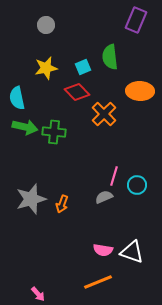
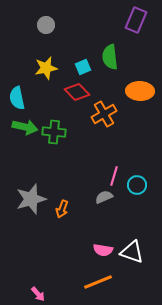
orange cross: rotated 15 degrees clockwise
orange arrow: moved 5 px down
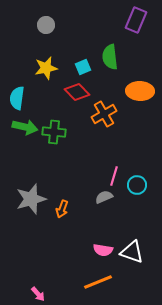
cyan semicircle: rotated 20 degrees clockwise
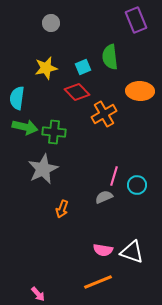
purple rectangle: rotated 45 degrees counterclockwise
gray circle: moved 5 px right, 2 px up
gray star: moved 12 px right, 30 px up; rotated 8 degrees counterclockwise
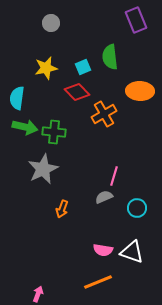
cyan circle: moved 23 px down
pink arrow: rotated 119 degrees counterclockwise
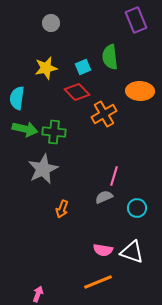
green arrow: moved 2 px down
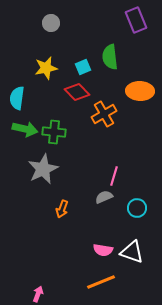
orange line: moved 3 px right
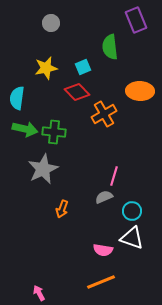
green semicircle: moved 10 px up
cyan circle: moved 5 px left, 3 px down
white triangle: moved 14 px up
pink arrow: moved 1 px right, 1 px up; rotated 49 degrees counterclockwise
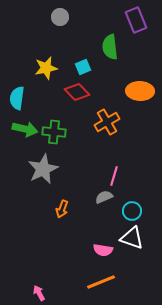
gray circle: moved 9 px right, 6 px up
orange cross: moved 3 px right, 8 px down
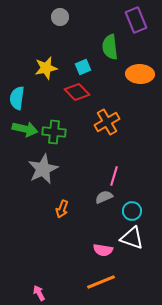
orange ellipse: moved 17 px up
